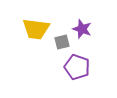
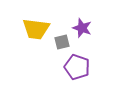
purple star: moved 1 px up
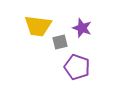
yellow trapezoid: moved 2 px right, 3 px up
gray square: moved 2 px left
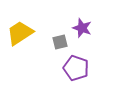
yellow trapezoid: moved 18 px left, 7 px down; rotated 140 degrees clockwise
purple pentagon: moved 1 px left, 1 px down
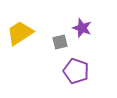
purple pentagon: moved 3 px down
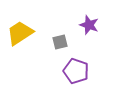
purple star: moved 7 px right, 3 px up
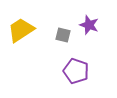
yellow trapezoid: moved 1 px right, 3 px up
gray square: moved 3 px right, 7 px up; rotated 28 degrees clockwise
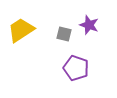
gray square: moved 1 px right, 1 px up
purple pentagon: moved 3 px up
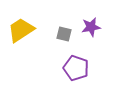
purple star: moved 2 px right, 2 px down; rotated 30 degrees counterclockwise
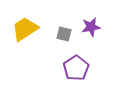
yellow trapezoid: moved 4 px right, 1 px up
purple pentagon: rotated 20 degrees clockwise
